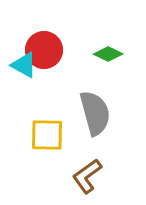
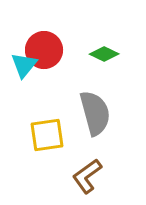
green diamond: moved 4 px left
cyan triangle: rotated 40 degrees clockwise
yellow square: rotated 9 degrees counterclockwise
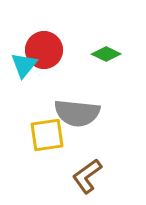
green diamond: moved 2 px right
gray semicircle: moved 18 px left; rotated 111 degrees clockwise
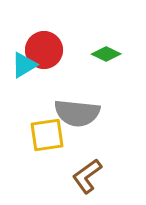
cyan triangle: rotated 20 degrees clockwise
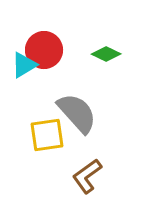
gray semicircle: rotated 138 degrees counterclockwise
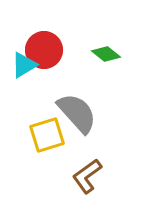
green diamond: rotated 12 degrees clockwise
yellow square: rotated 9 degrees counterclockwise
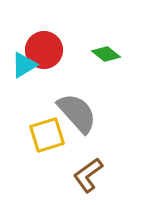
brown L-shape: moved 1 px right, 1 px up
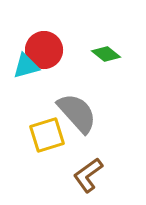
cyan triangle: moved 2 px right, 1 px down; rotated 16 degrees clockwise
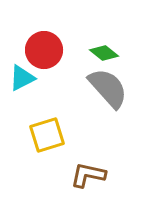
green diamond: moved 2 px left, 1 px up
cyan triangle: moved 4 px left, 12 px down; rotated 12 degrees counterclockwise
gray semicircle: moved 31 px right, 25 px up
brown L-shape: rotated 48 degrees clockwise
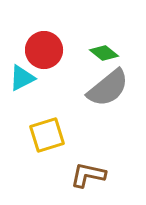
gray semicircle: rotated 93 degrees clockwise
